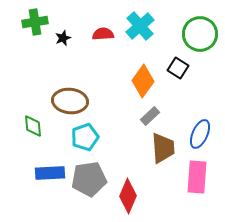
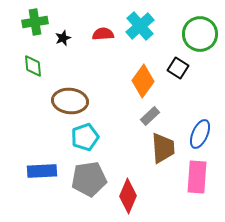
green diamond: moved 60 px up
blue rectangle: moved 8 px left, 2 px up
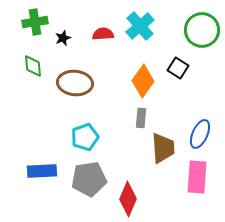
green circle: moved 2 px right, 4 px up
brown ellipse: moved 5 px right, 18 px up
gray rectangle: moved 9 px left, 2 px down; rotated 42 degrees counterclockwise
red diamond: moved 3 px down
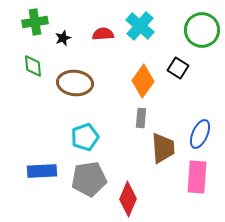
cyan cross: rotated 8 degrees counterclockwise
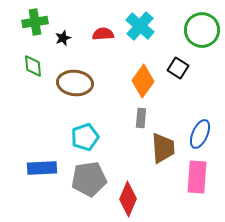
blue rectangle: moved 3 px up
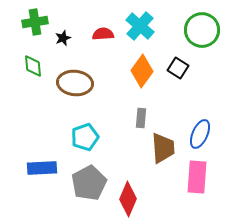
orange diamond: moved 1 px left, 10 px up
gray pentagon: moved 4 px down; rotated 20 degrees counterclockwise
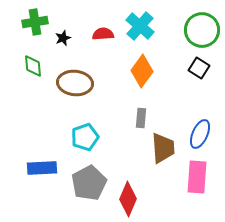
black square: moved 21 px right
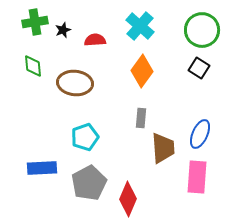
red semicircle: moved 8 px left, 6 px down
black star: moved 8 px up
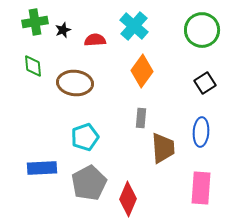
cyan cross: moved 6 px left
black square: moved 6 px right, 15 px down; rotated 25 degrees clockwise
blue ellipse: moved 1 px right, 2 px up; rotated 20 degrees counterclockwise
pink rectangle: moved 4 px right, 11 px down
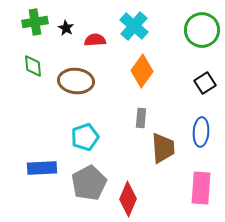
black star: moved 3 px right, 2 px up; rotated 21 degrees counterclockwise
brown ellipse: moved 1 px right, 2 px up
